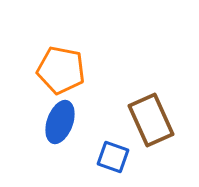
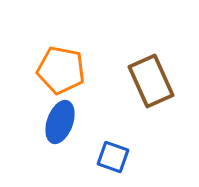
brown rectangle: moved 39 px up
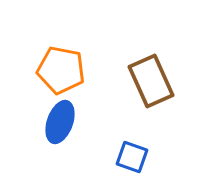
blue square: moved 19 px right
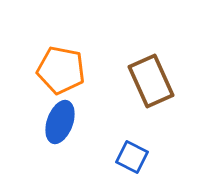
blue square: rotated 8 degrees clockwise
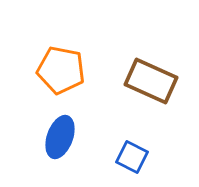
brown rectangle: rotated 42 degrees counterclockwise
blue ellipse: moved 15 px down
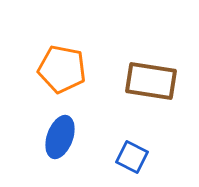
orange pentagon: moved 1 px right, 1 px up
brown rectangle: rotated 15 degrees counterclockwise
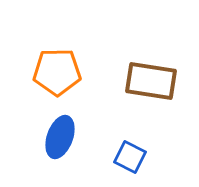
orange pentagon: moved 5 px left, 3 px down; rotated 12 degrees counterclockwise
blue square: moved 2 px left
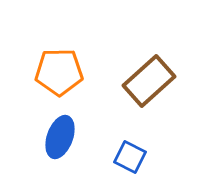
orange pentagon: moved 2 px right
brown rectangle: moved 2 px left; rotated 51 degrees counterclockwise
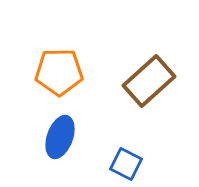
blue square: moved 4 px left, 7 px down
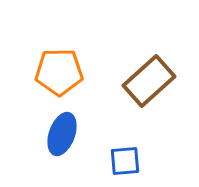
blue ellipse: moved 2 px right, 3 px up
blue square: moved 1 px left, 3 px up; rotated 32 degrees counterclockwise
